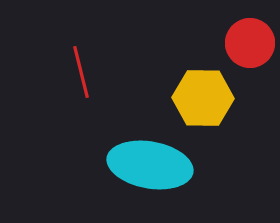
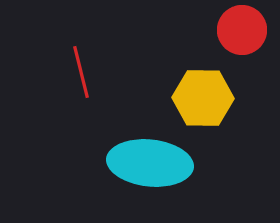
red circle: moved 8 px left, 13 px up
cyan ellipse: moved 2 px up; rotated 4 degrees counterclockwise
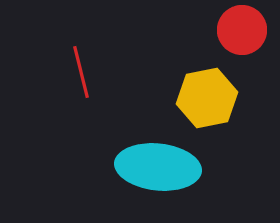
yellow hexagon: moved 4 px right; rotated 12 degrees counterclockwise
cyan ellipse: moved 8 px right, 4 px down
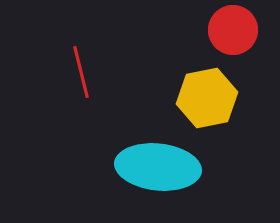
red circle: moved 9 px left
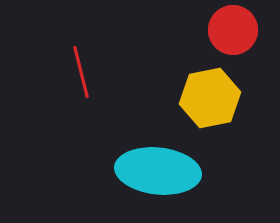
yellow hexagon: moved 3 px right
cyan ellipse: moved 4 px down
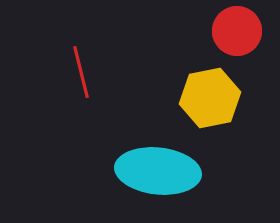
red circle: moved 4 px right, 1 px down
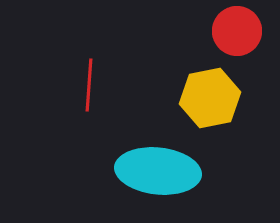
red line: moved 8 px right, 13 px down; rotated 18 degrees clockwise
